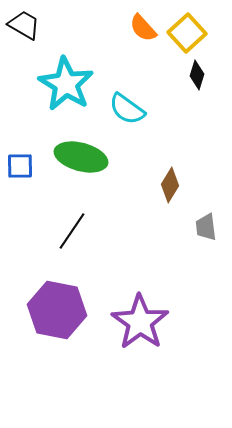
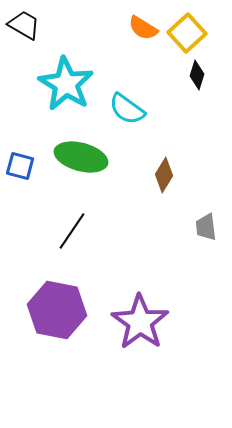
orange semicircle: rotated 16 degrees counterclockwise
blue square: rotated 16 degrees clockwise
brown diamond: moved 6 px left, 10 px up
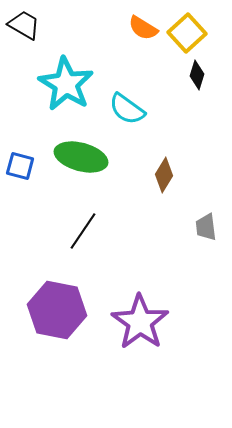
black line: moved 11 px right
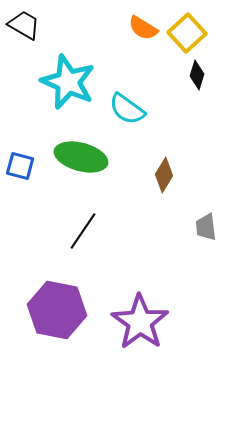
cyan star: moved 2 px right, 2 px up; rotated 8 degrees counterclockwise
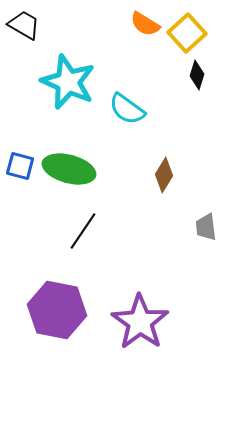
orange semicircle: moved 2 px right, 4 px up
green ellipse: moved 12 px left, 12 px down
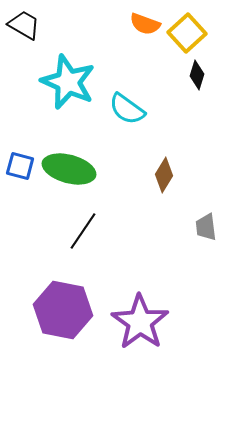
orange semicircle: rotated 12 degrees counterclockwise
purple hexagon: moved 6 px right
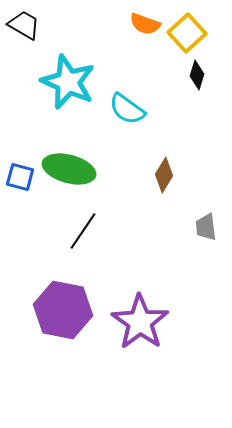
blue square: moved 11 px down
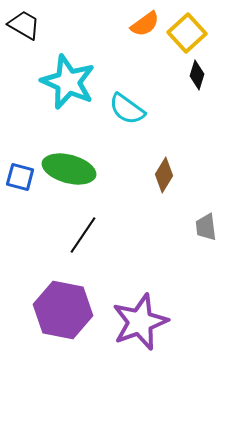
orange semicircle: rotated 56 degrees counterclockwise
black line: moved 4 px down
purple star: rotated 16 degrees clockwise
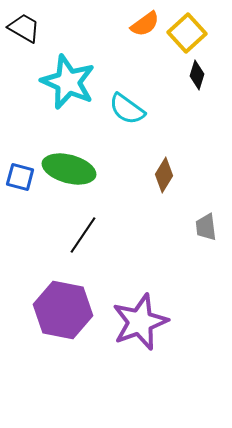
black trapezoid: moved 3 px down
